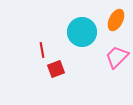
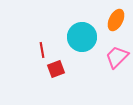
cyan circle: moved 5 px down
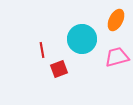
cyan circle: moved 2 px down
pink trapezoid: rotated 30 degrees clockwise
red square: moved 3 px right
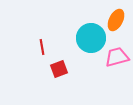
cyan circle: moved 9 px right, 1 px up
red line: moved 3 px up
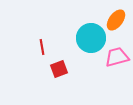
orange ellipse: rotated 10 degrees clockwise
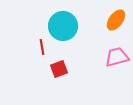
cyan circle: moved 28 px left, 12 px up
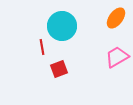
orange ellipse: moved 2 px up
cyan circle: moved 1 px left
pink trapezoid: rotated 15 degrees counterclockwise
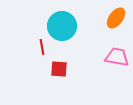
pink trapezoid: rotated 40 degrees clockwise
red square: rotated 24 degrees clockwise
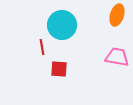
orange ellipse: moved 1 px right, 3 px up; rotated 20 degrees counterclockwise
cyan circle: moved 1 px up
